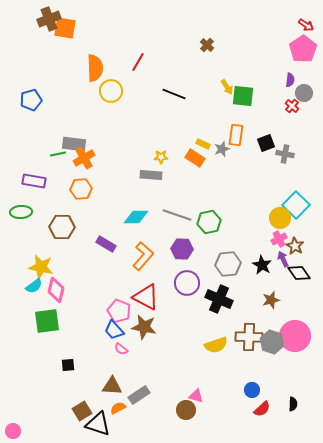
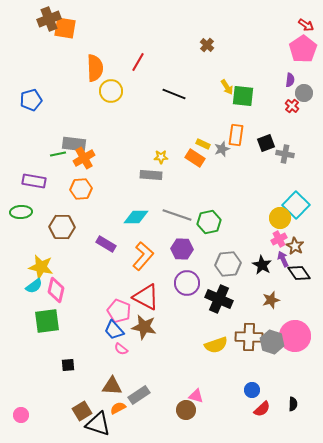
pink circle at (13, 431): moved 8 px right, 16 px up
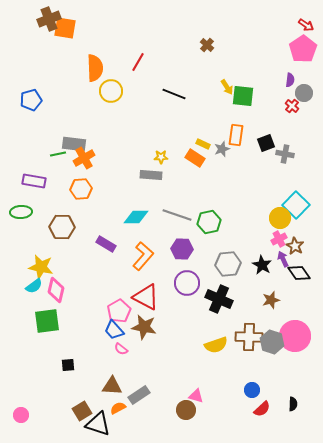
pink pentagon at (119, 311): rotated 20 degrees clockwise
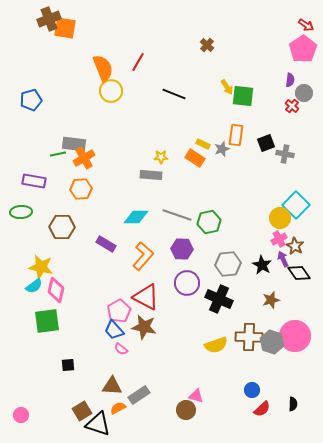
orange semicircle at (95, 68): moved 8 px right; rotated 20 degrees counterclockwise
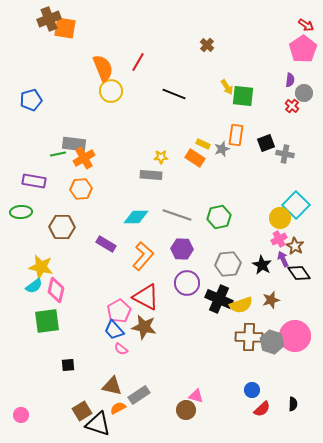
green hexagon at (209, 222): moved 10 px right, 5 px up
yellow semicircle at (216, 345): moved 25 px right, 40 px up
brown triangle at (112, 386): rotated 10 degrees clockwise
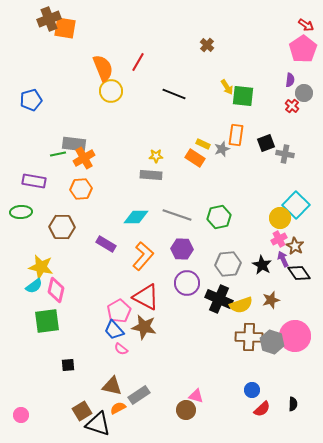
yellow star at (161, 157): moved 5 px left, 1 px up
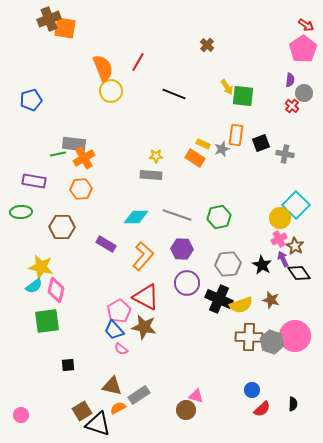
black square at (266, 143): moved 5 px left
brown star at (271, 300): rotated 30 degrees clockwise
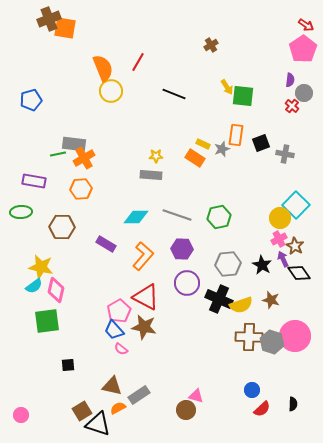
brown cross at (207, 45): moved 4 px right; rotated 16 degrees clockwise
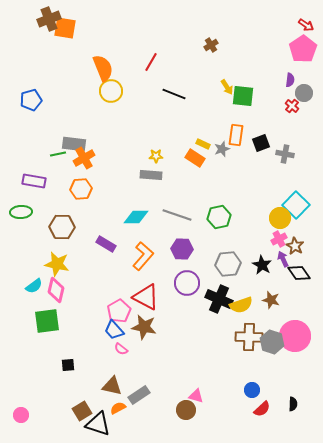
red line at (138, 62): moved 13 px right
yellow star at (41, 267): moved 16 px right, 3 px up
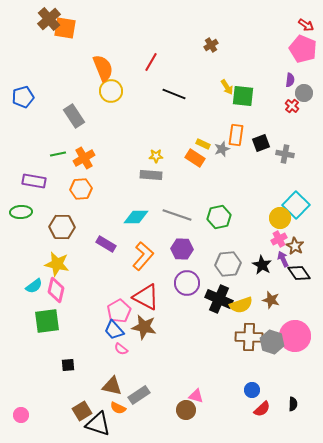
brown cross at (49, 19): rotated 20 degrees counterclockwise
pink pentagon at (303, 49): rotated 16 degrees counterclockwise
blue pentagon at (31, 100): moved 8 px left, 3 px up
gray rectangle at (74, 144): moved 28 px up; rotated 50 degrees clockwise
orange semicircle at (118, 408): rotated 126 degrees counterclockwise
